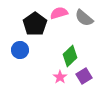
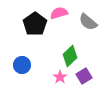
gray semicircle: moved 4 px right, 4 px down
blue circle: moved 2 px right, 15 px down
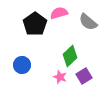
pink star: rotated 16 degrees counterclockwise
